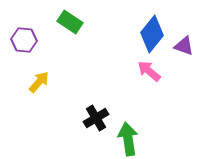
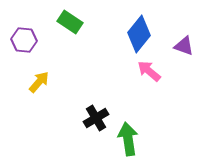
blue diamond: moved 13 px left
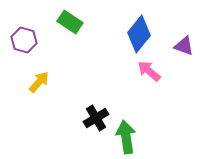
purple hexagon: rotated 10 degrees clockwise
green arrow: moved 2 px left, 2 px up
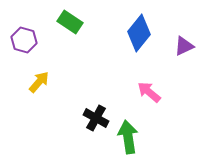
blue diamond: moved 1 px up
purple triangle: rotated 45 degrees counterclockwise
pink arrow: moved 21 px down
black cross: rotated 30 degrees counterclockwise
green arrow: moved 2 px right
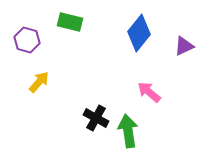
green rectangle: rotated 20 degrees counterclockwise
purple hexagon: moved 3 px right
green arrow: moved 6 px up
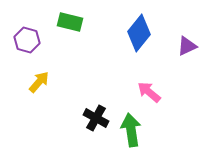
purple triangle: moved 3 px right
green arrow: moved 3 px right, 1 px up
